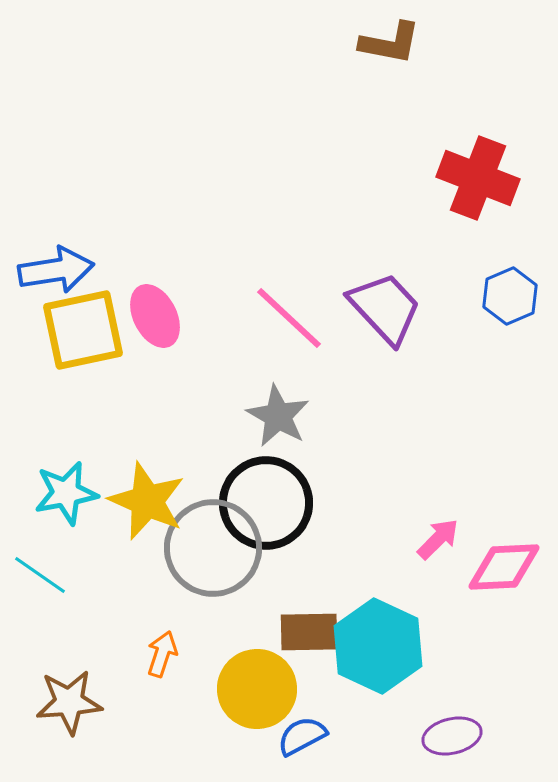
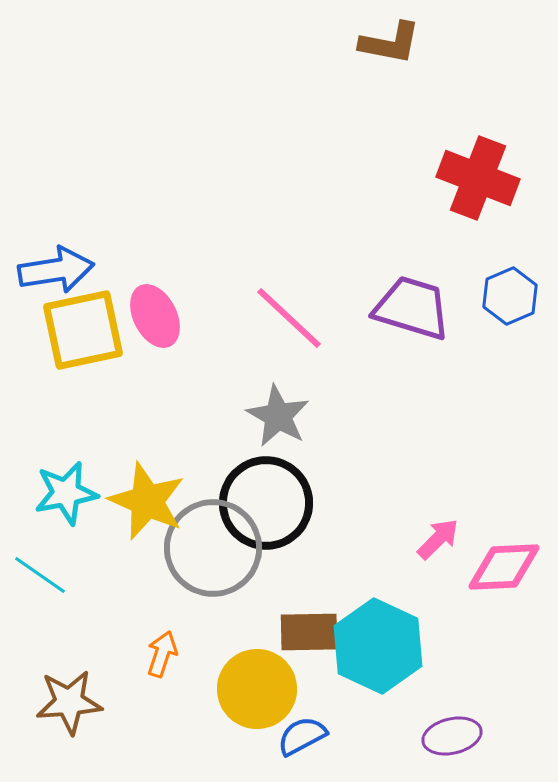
purple trapezoid: moved 27 px right; rotated 30 degrees counterclockwise
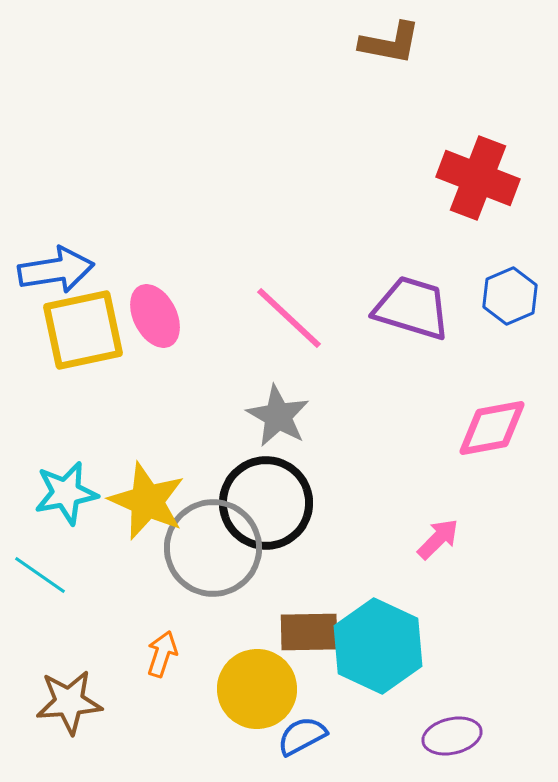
pink diamond: moved 12 px left, 139 px up; rotated 8 degrees counterclockwise
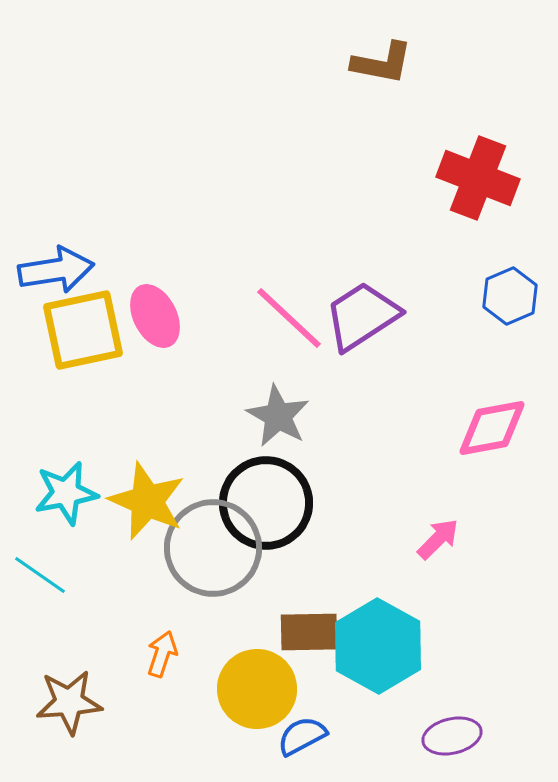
brown L-shape: moved 8 px left, 20 px down
purple trapezoid: moved 50 px left, 8 px down; rotated 50 degrees counterclockwise
cyan hexagon: rotated 4 degrees clockwise
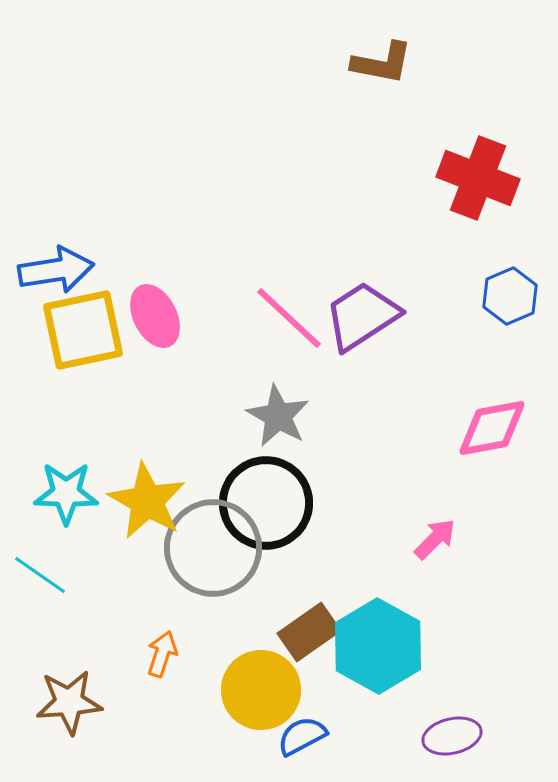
cyan star: rotated 12 degrees clockwise
yellow star: rotated 6 degrees clockwise
pink arrow: moved 3 px left
brown rectangle: rotated 34 degrees counterclockwise
yellow circle: moved 4 px right, 1 px down
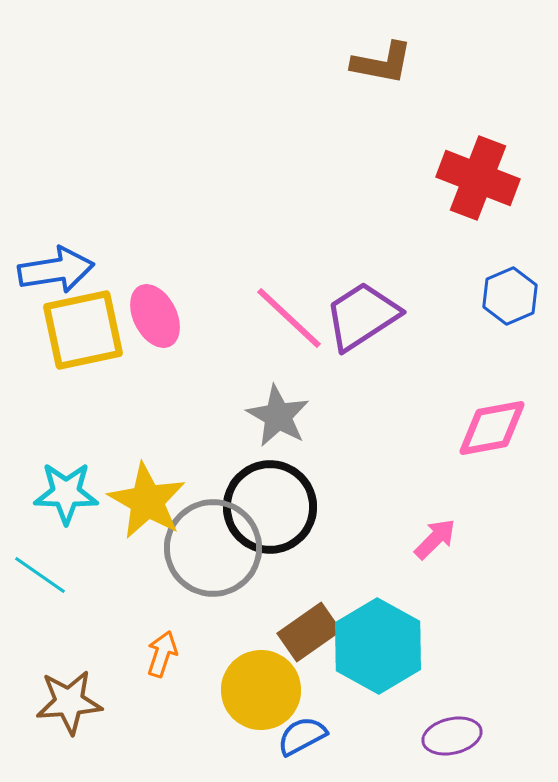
black circle: moved 4 px right, 4 px down
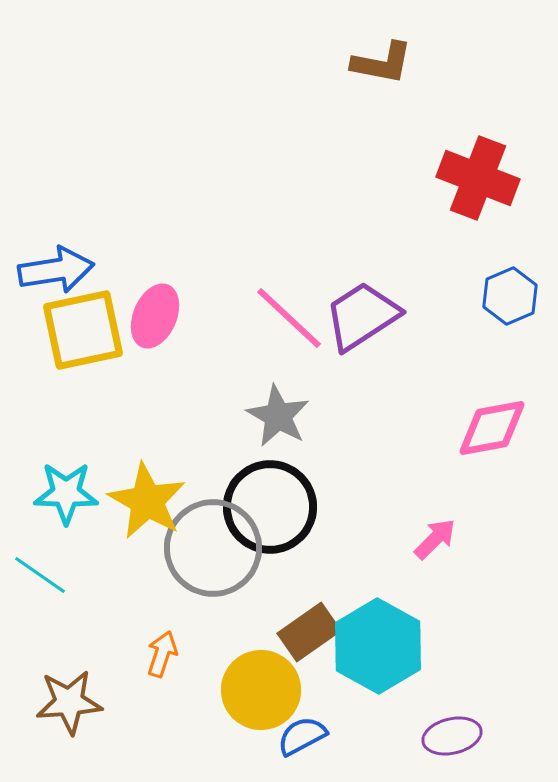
pink ellipse: rotated 50 degrees clockwise
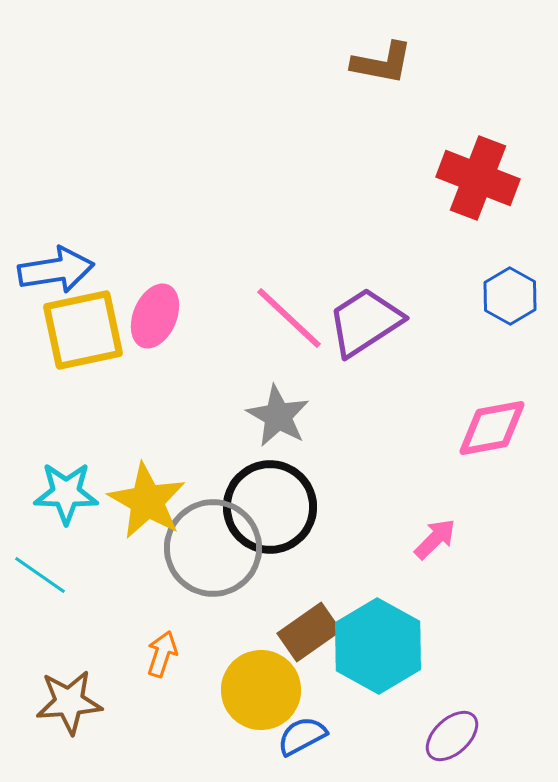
blue hexagon: rotated 8 degrees counterclockwise
purple trapezoid: moved 3 px right, 6 px down
purple ellipse: rotated 30 degrees counterclockwise
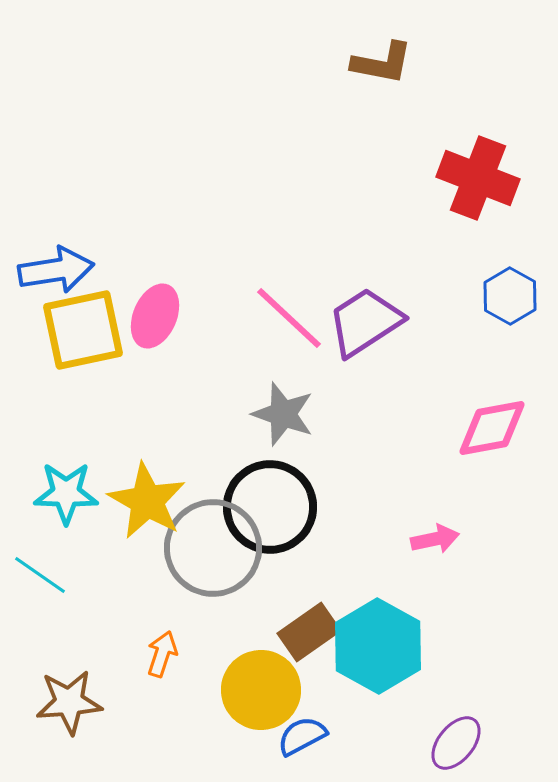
gray star: moved 5 px right, 2 px up; rotated 10 degrees counterclockwise
pink arrow: rotated 33 degrees clockwise
purple ellipse: moved 4 px right, 7 px down; rotated 8 degrees counterclockwise
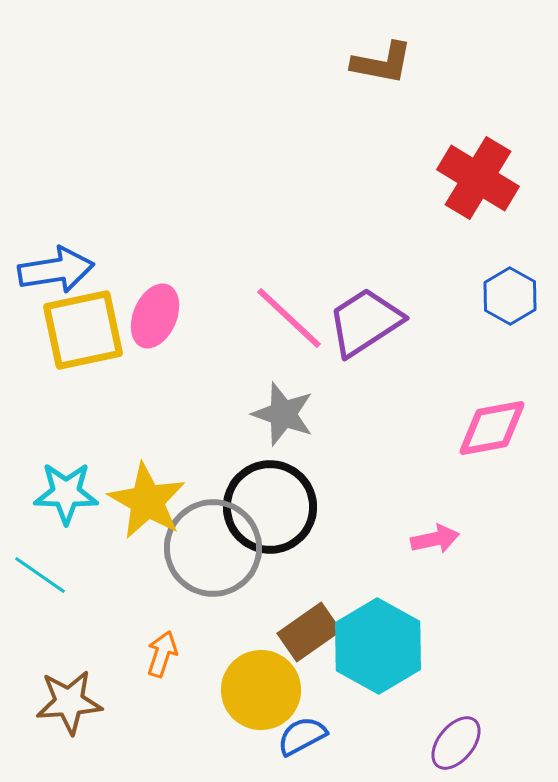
red cross: rotated 10 degrees clockwise
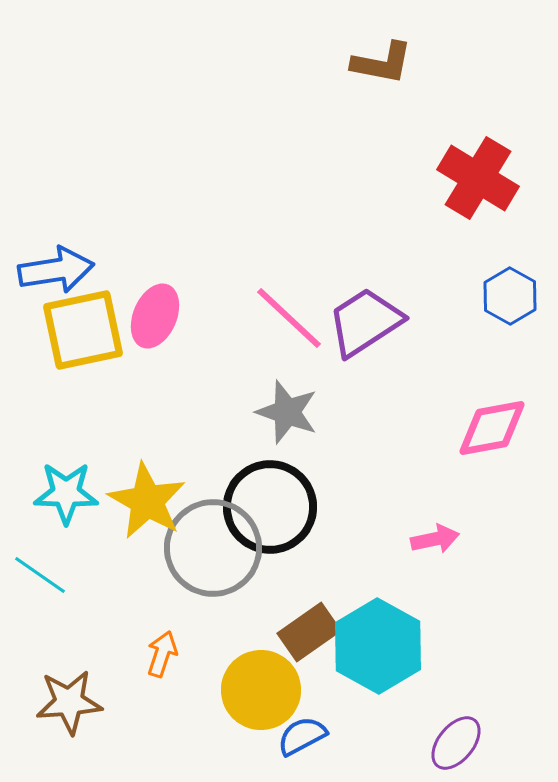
gray star: moved 4 px right, 2 px up
